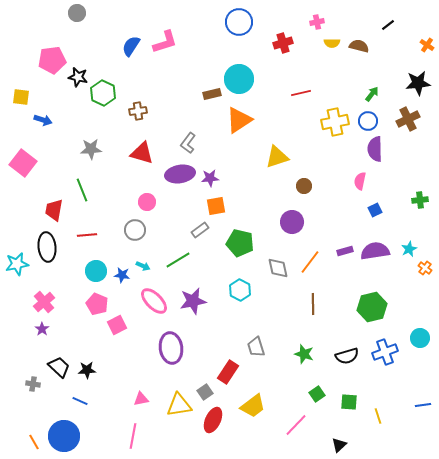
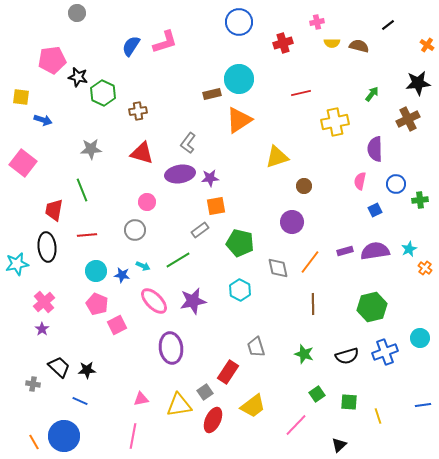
blue circle at (368, 121): moved 28 px right, 63 px down
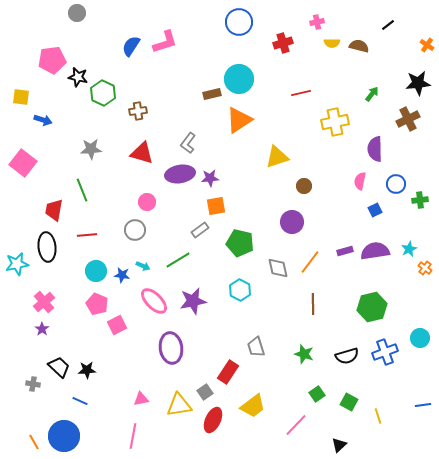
green square at (349, 402): rotated 24 degrees clockwise
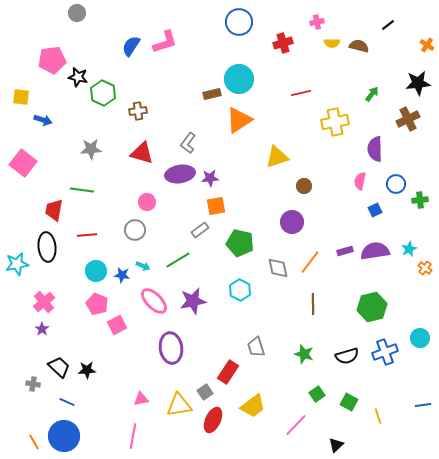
green line at (82, 190): rotated 60 degrees counterclockwise
blue line at (80, 401): moved 13 px left, 1 px down
black triangle at (339, 445): moved 3 px left
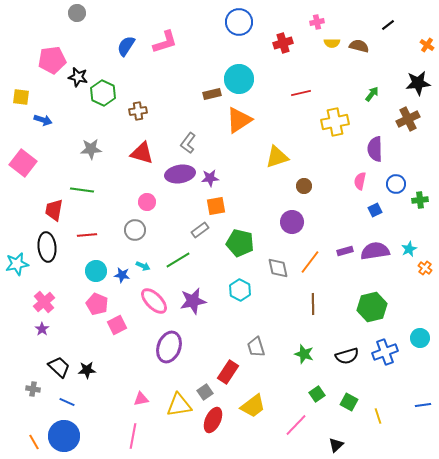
blue semicircle at (131, 46): moved 5 px left
purple ellipse at (171, 348): moved 2 px left, 1 px up; rotated 28 degrees clockwise
gray cross at (33, 384): moved 5 px down
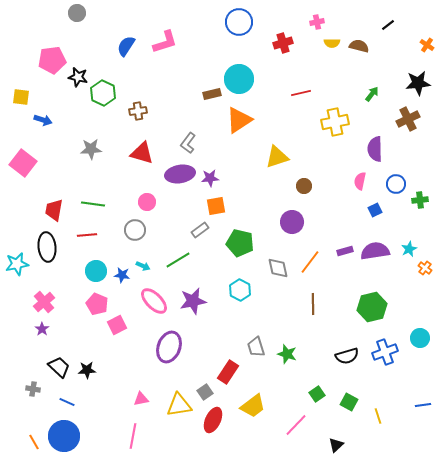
green line at (82, 190): moved 11 px right, 14 px down
green star at (304, 354): moved 17 px left
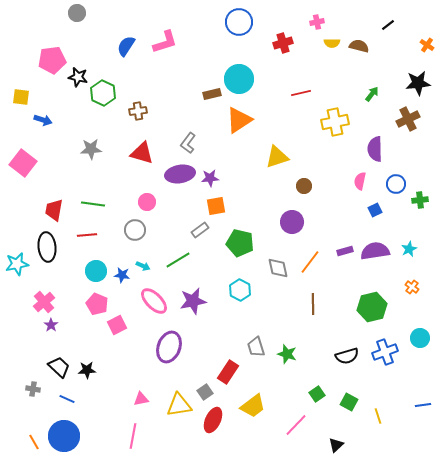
orange cross at (425, 268): moved 13 px left, 19 px down
purple star at (42, 329): moved 9 px right, 4 px up
blue line at (67, 402): moved 3 px up
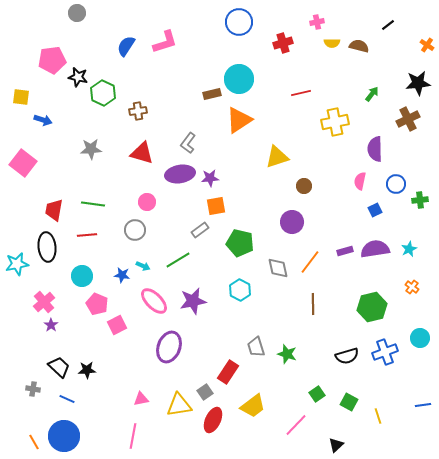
purple semicircle at (375, 251): moved 2 px up
cyan circle at (96, 271): moved 14 px left, 5 px down
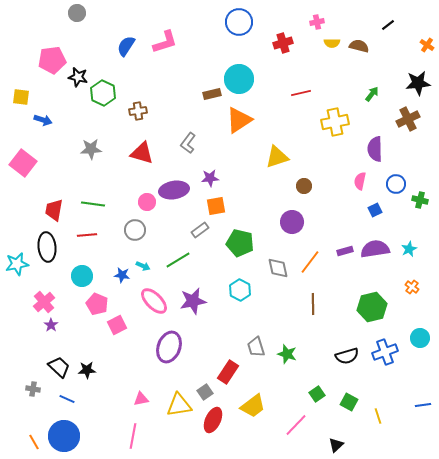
purple ellipse at (180, 174): moved 6 px left, 16 px down
green cross at (420, 200): rotated 21 degrees clockwise
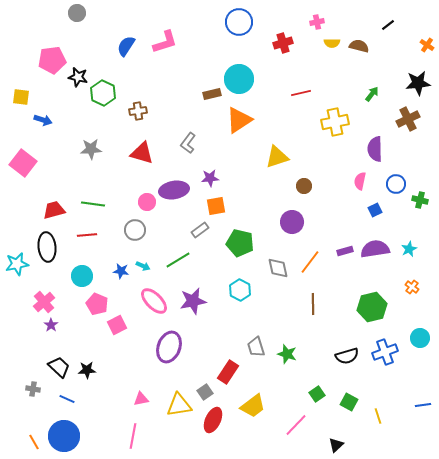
red trapezoid at (54, 210): rotated 65 degrees clockwise
blue star at (122, 275): moved 1 px left, 4 px up
